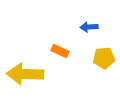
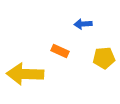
blue arrow: moved 6 px left, 3 px up
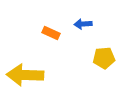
orange rectangle: moved 9 px left, 18 px up
yellow arrow: moved 1 px down
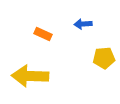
orange rectangle: moved 8 px left, 1 px down
yellow arrow: moved 5 px right, 1 px down
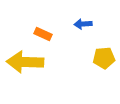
yellow arrow: moved 5 px left, 14 px up
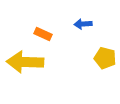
yellow pentagon: moved 1 px right; rotated 20 degrees clockwise
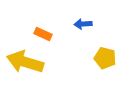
yellow arrow: rotated 15 degrees clockwise
